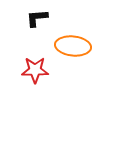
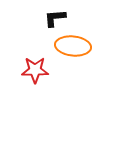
black L-shape: moved 18 px right
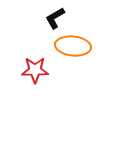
black L-shape: rotated 25 degrees counterclockwise
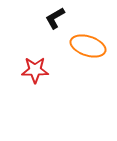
orange ellipse: moved 15 px right; rotated 12 degrees clockwise
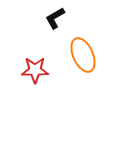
orange ellipse: moved 5 px left, 9 px down; rotated 48 degrees clockwise
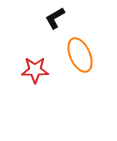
orange ellipse: moved 3 px left
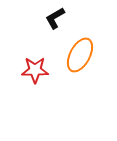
orange ellipse: rotated 52 degrees clockwise
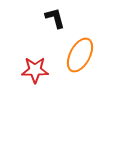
black L-shape: rotated 105 degrees clockwise
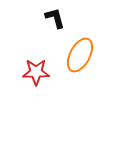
red star: moved 1 px right, 2 px down
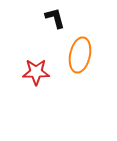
orange ellipse: rotated 16 degrees counterclockwise
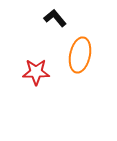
black L-shape: rotated 25 degrees counterclockwise
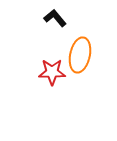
red star: moved 16 px right
